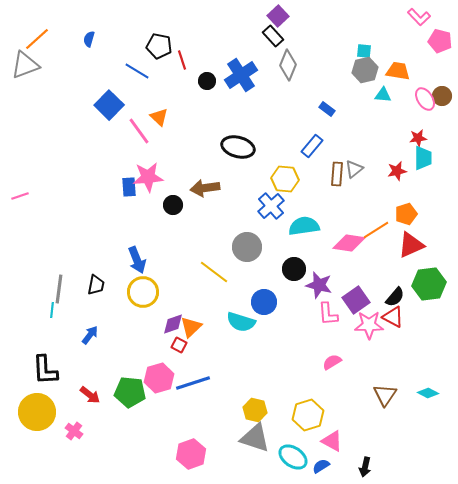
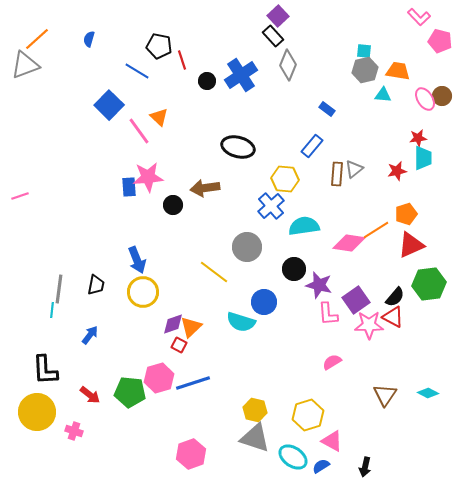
pink cross at (74, 431): rotated 18 degrees counterclockwise
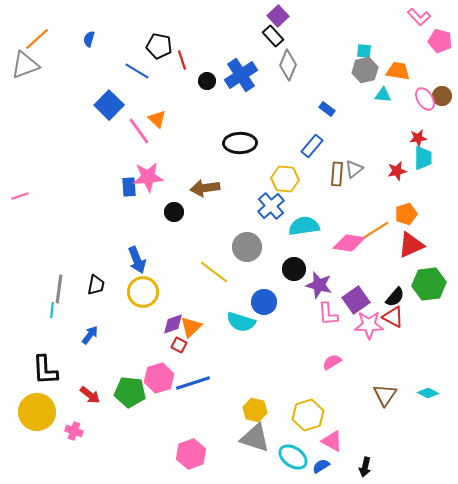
orange triangle at (159, 117): moved 2 px left, 2 px down
black ellipse at (238, 147): moved 2 px right, 4 px up; rotated 16 degrees counterclockwise
black circle at (173, 205): moved 1 px right, 7 px down
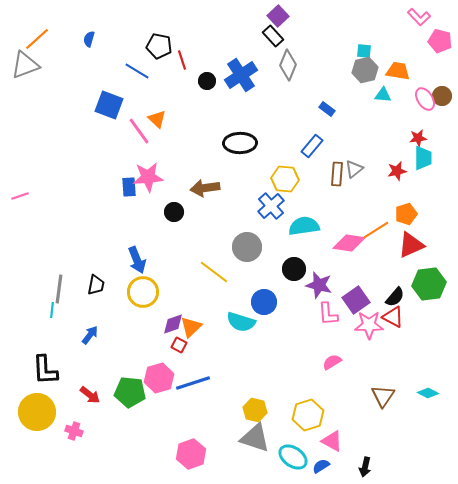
blue square at (109, 105): rotated 24 degrees counterclockwise
brown triangle at (385, 395): moved 2 px left, 1 px down
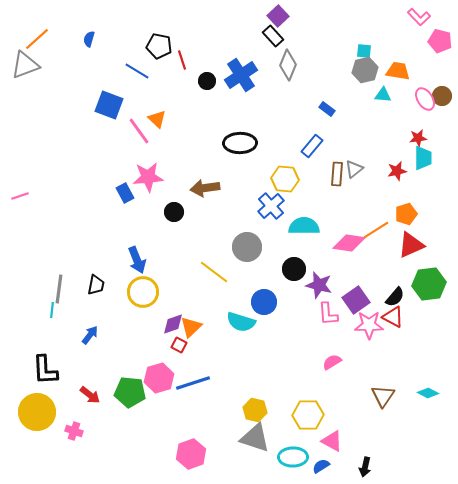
blue rectangle at (129, 187): moved 4 px left, 6 px down; rotated 24 degrees counterclockwise
cyan semicircle at (304, 226): rotated 8 degrees clockwise
yellow hexagon at (308, 415): rotated 16 degrees clockwise
cyan ellipse at (293, 457): rotated 36 degrees counterclockwise
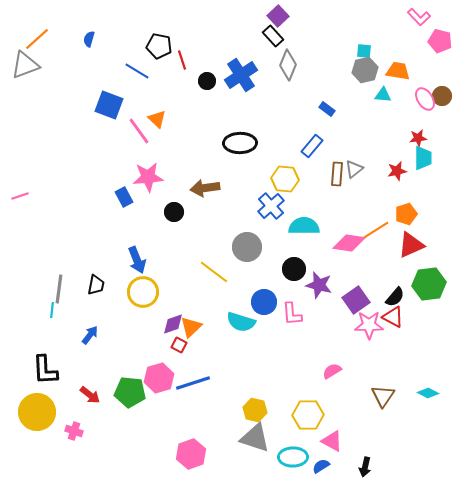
blue rectangle at (125, 193): moved 1 px left, 4 px down
pink L-shape at (328, 314): moved 36 px left
pink semicircle at (332, 362): moved 9 px down
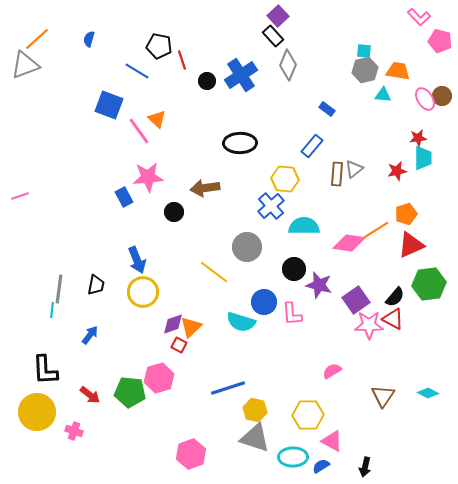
red triangle at (393, 317): moved 2 px down
blue line at (193, 383): moved 35 px right, 5 px down
